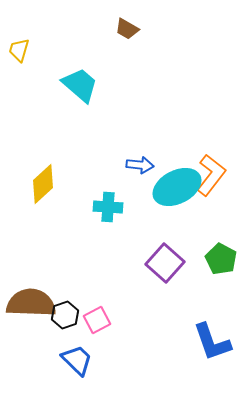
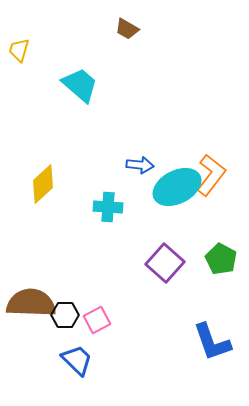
black hexagon: rotated 20 degrees clockwise
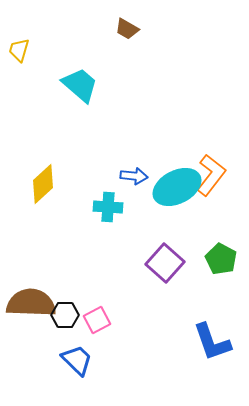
blue arrow: moved 6 px left, 11 px down
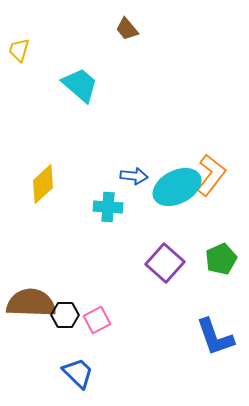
brown trapezoid: rotated 20 degrees clockwise
green pentagon: rotated 20 degrees clockwise
blue L-shape: moved 3 px right, 5 px up
blue trapezoid: moved 1 px right, 13 px down
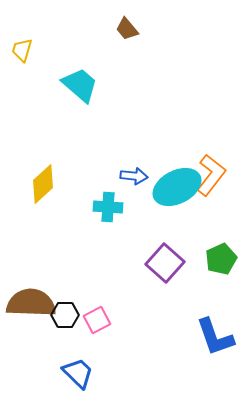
yellow trapezoid: moved 3 px right
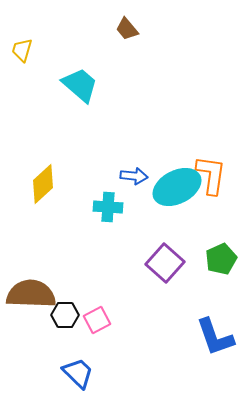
orange L-shape: rotated 30 degrees counterclockwise
brown semicircle: moved 9 px up
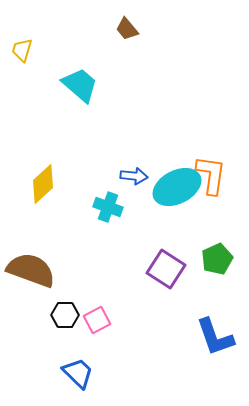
cyan cross: rotated 16 degrees clockwise
green pentagon: moved 4 px left
purple square: moved 1 px right, 6 px down; rotated 9 degrees counterclockwise
brown semicircle: moved 24 px up; rotated 18 degrees clockwise
